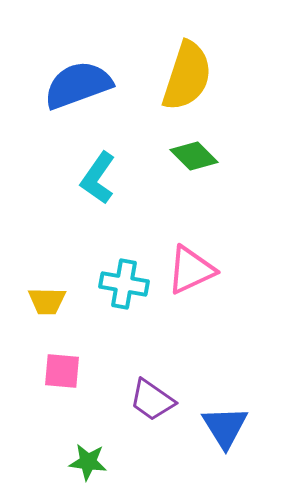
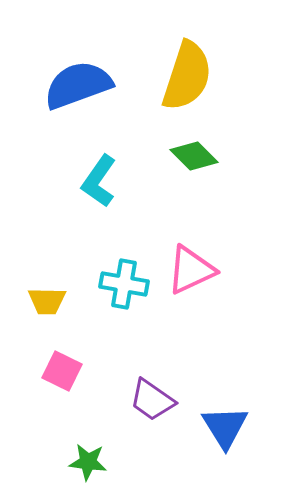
cyan L-shape: moved 1 px right, 3 px down
pink square: rotated 21 degrees clockwise
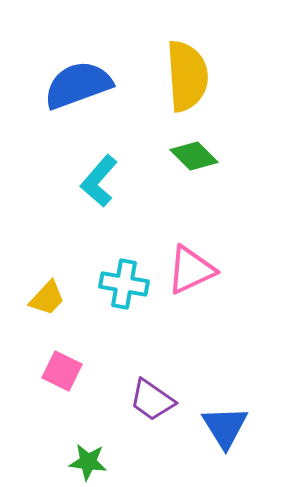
yellow semicircle: rotated 22 degrees counterclockwise
cyan L-shape: rotated 6 degrees clockwise
yellow trapezoid: moved 3 px up; rotated 48 degrees counterclockwise
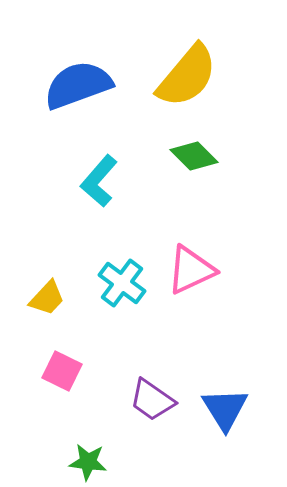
yellow semicircle: rotated 44 degrees clockwise
cyan cross: moved 2 px left, 1 px up; rotated 27 degrees clockwise
blue triangle: moved 18 px up
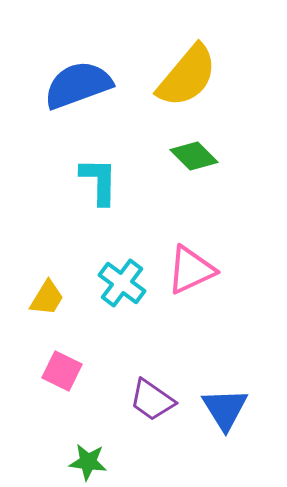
cyan L-shape: rotated 140 degrees clockwise
yellow trapezoid: rotated 12 degrees counterclockwise
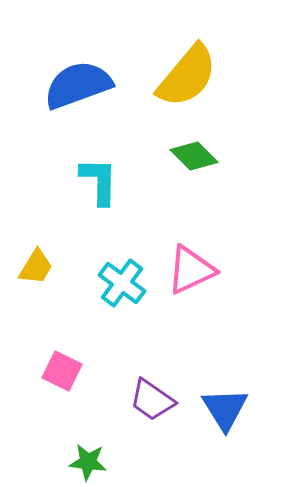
yellow trapezoid: moved 11 px left, 31 px up
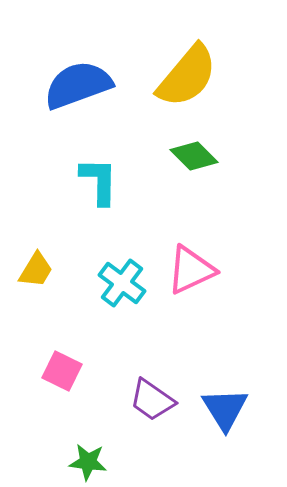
yellow trapezoid: moved 3 px down
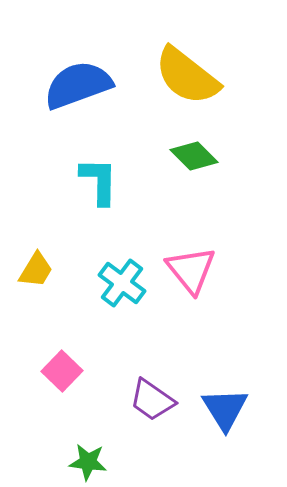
yellow semicircle: rotated 88 degrees clockwise
pink triangle: rotated 44 degrees counterclockwise
pink square: rotated 18 degrees clockwise
